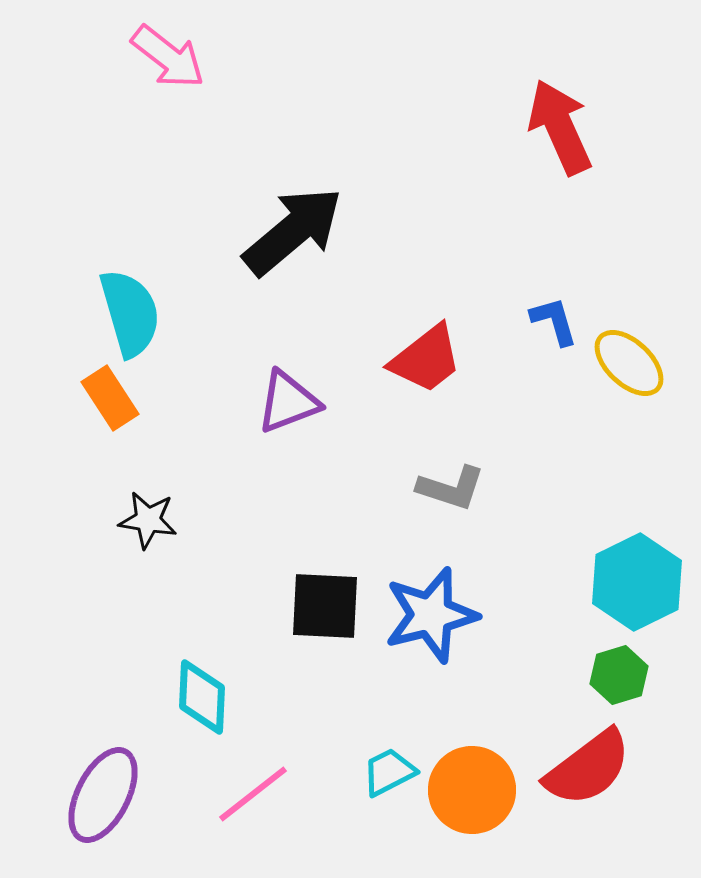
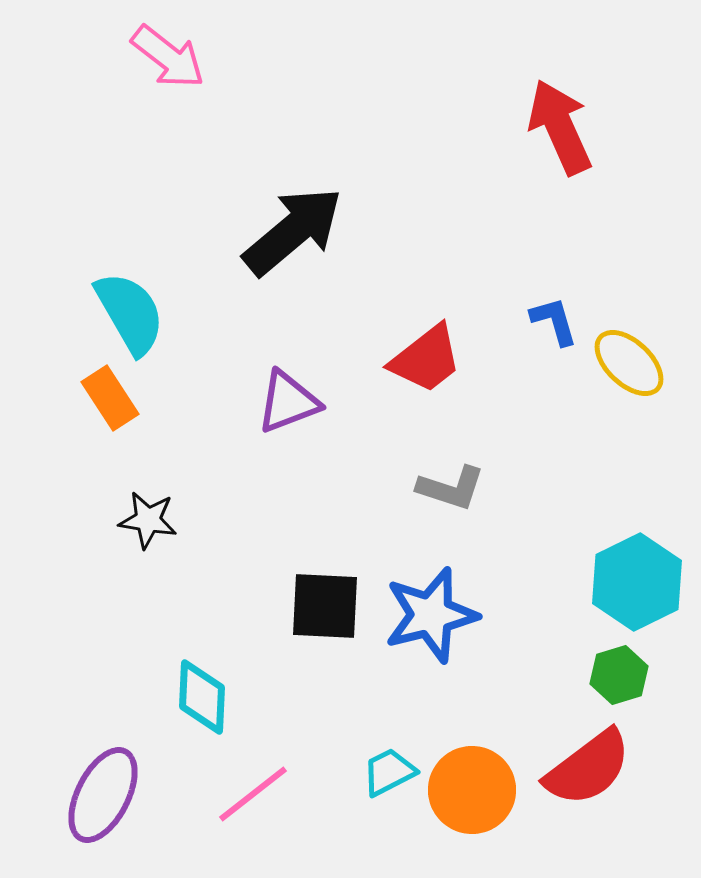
cyan semicircle: rotated 14 degrees counterclockwise
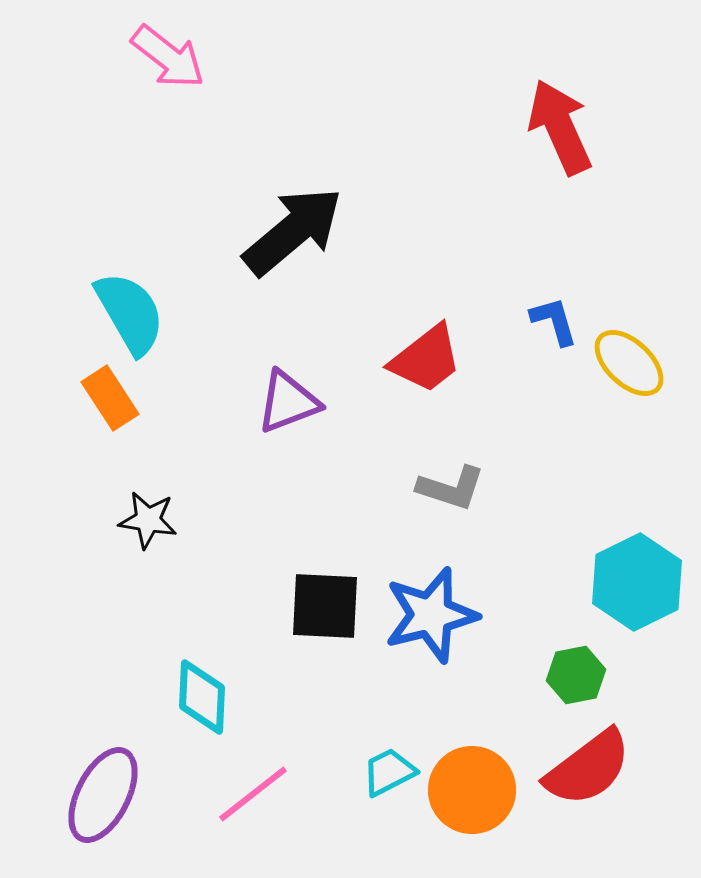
green hexagon: moved 43 px left; rotated 6 degrees clockwise
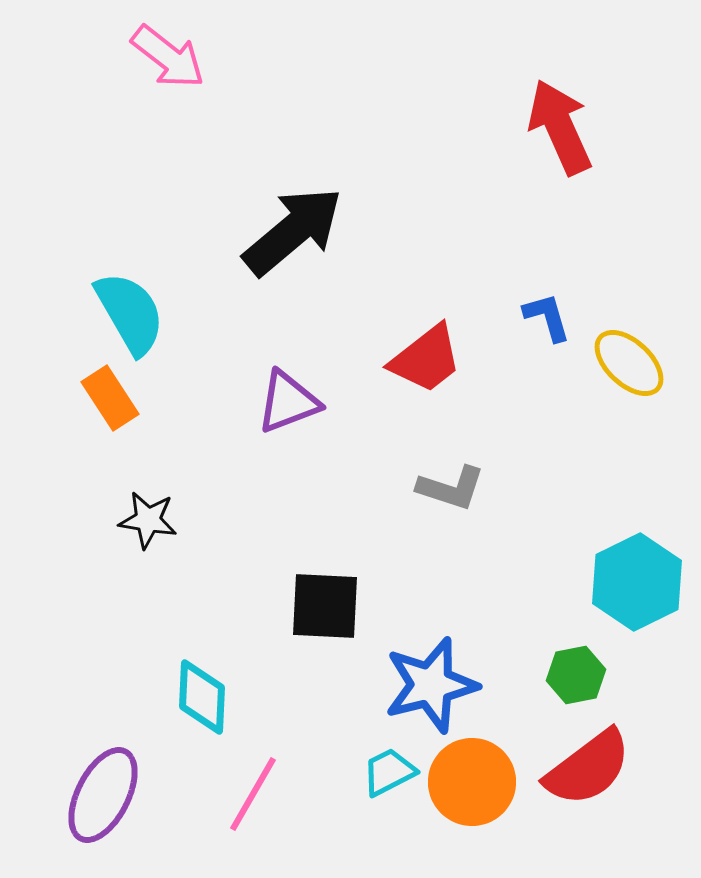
blue L-shape: moved 7 px left, 4 px up
blue star: moved 70 px down
orange circle: moved 8 px up
pink line: rotated 22 degrees counterclockwise
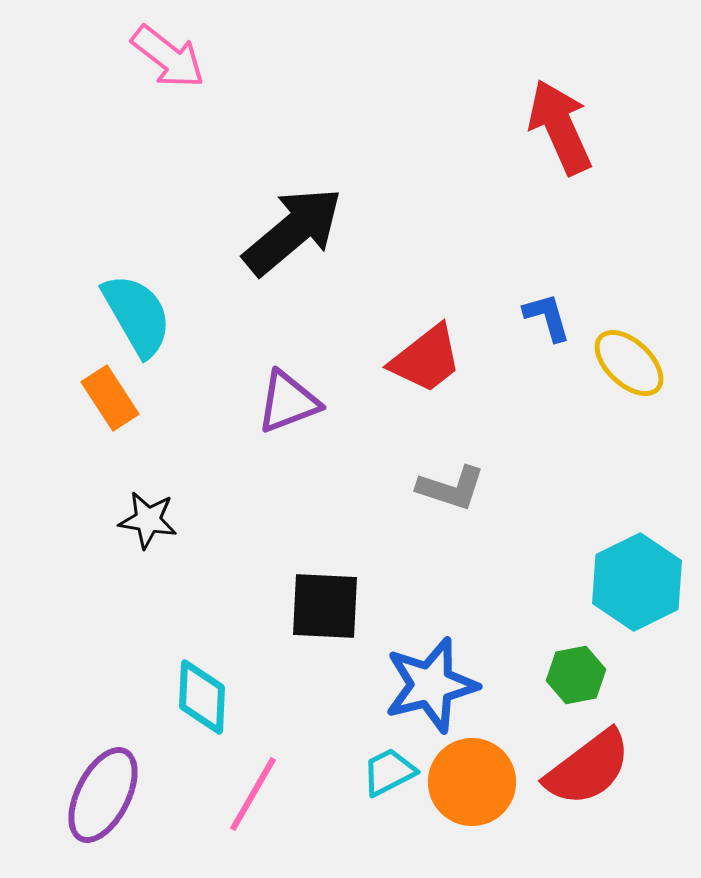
cyan semicircle: moved 7 px right, 2 px down
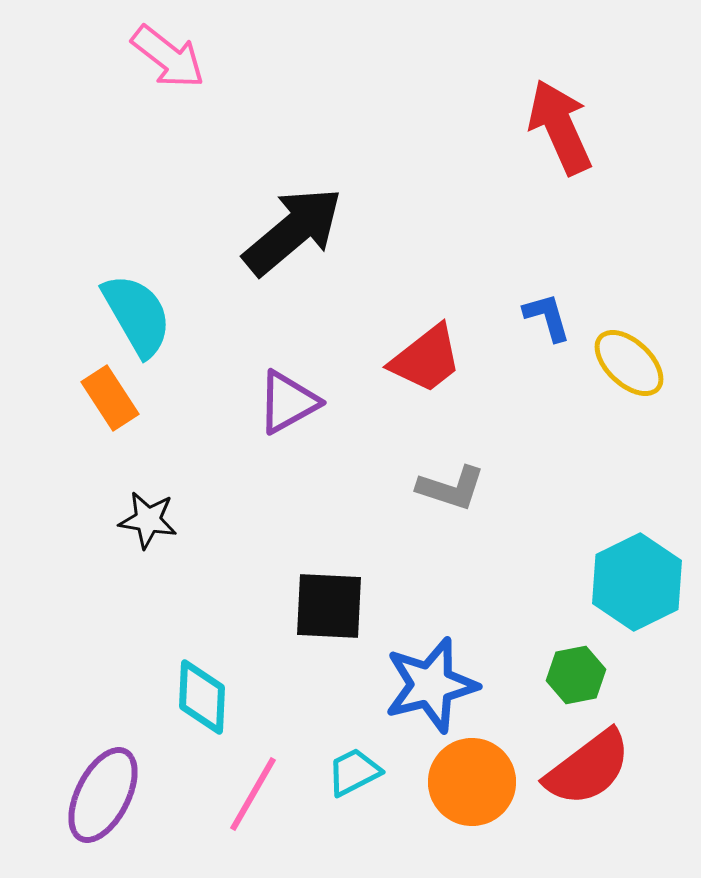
purple triangle: rotated 8 degrees counterclockwise
black square: moved 4 px right
cyan trapezoid: moved 35 px left
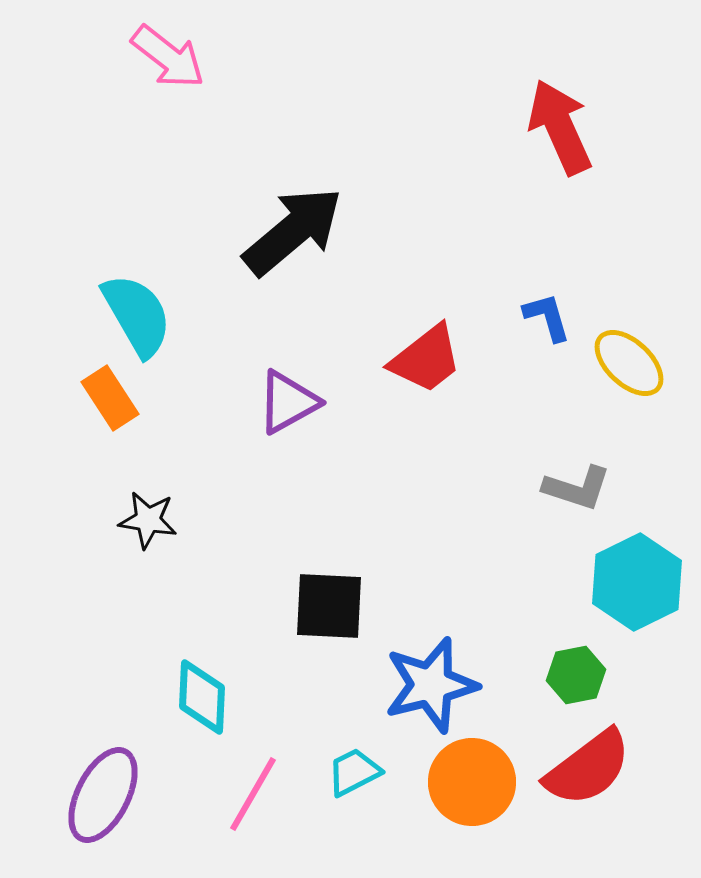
gray L-shape: moved 126 px right
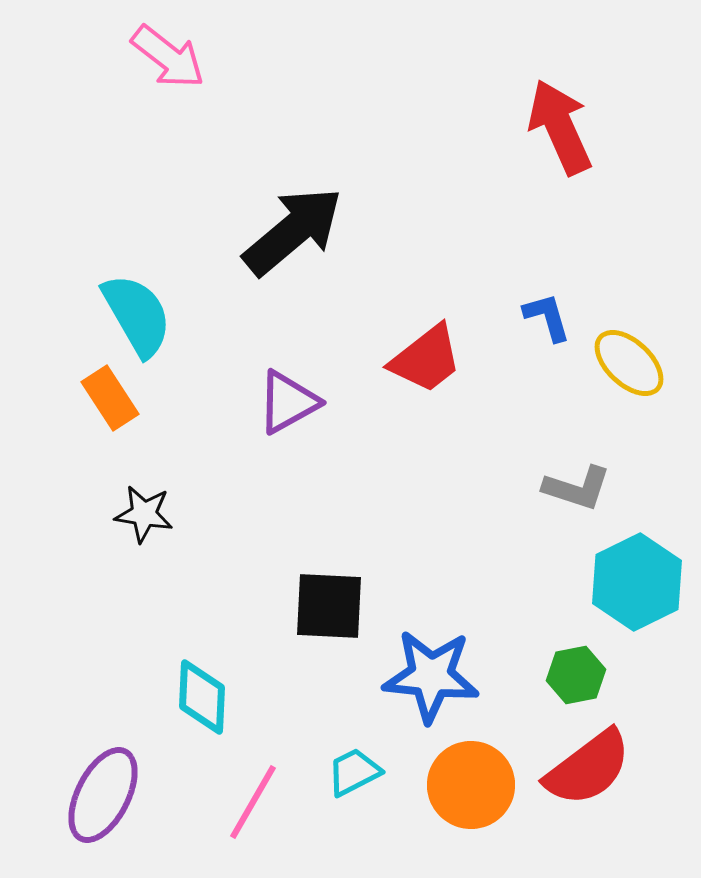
black star: moved 4 px left, 6 px up
blue star: moved 9 px up; rotated 20 degrees clockwise
orange circle: moved 1 px left, 3 px down
pink line: moved 8 px down
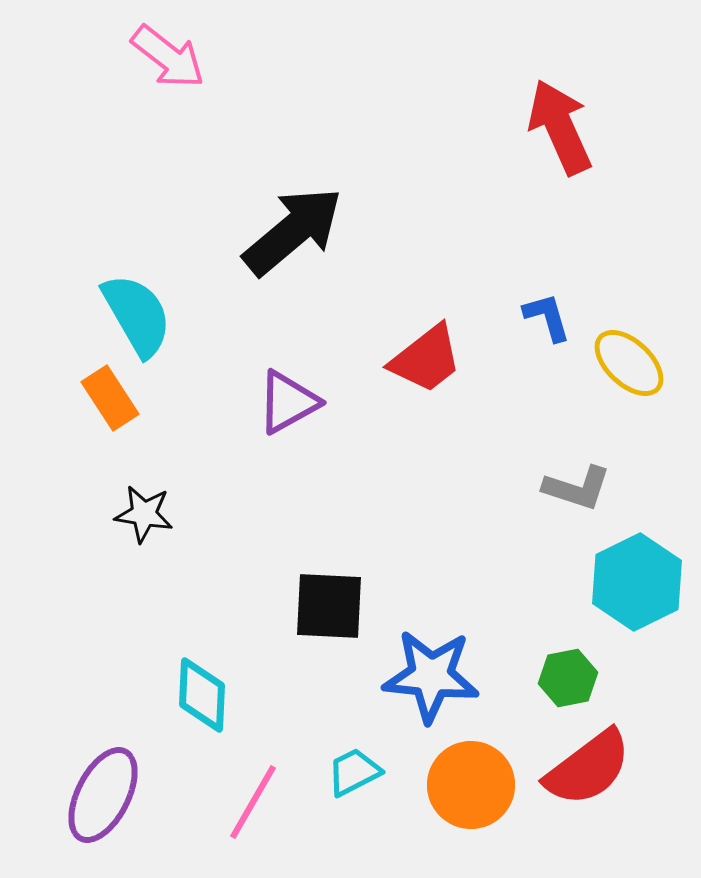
green hexagon: moved 8 px left, 3 px down
cyan diamond: moved 2 px up
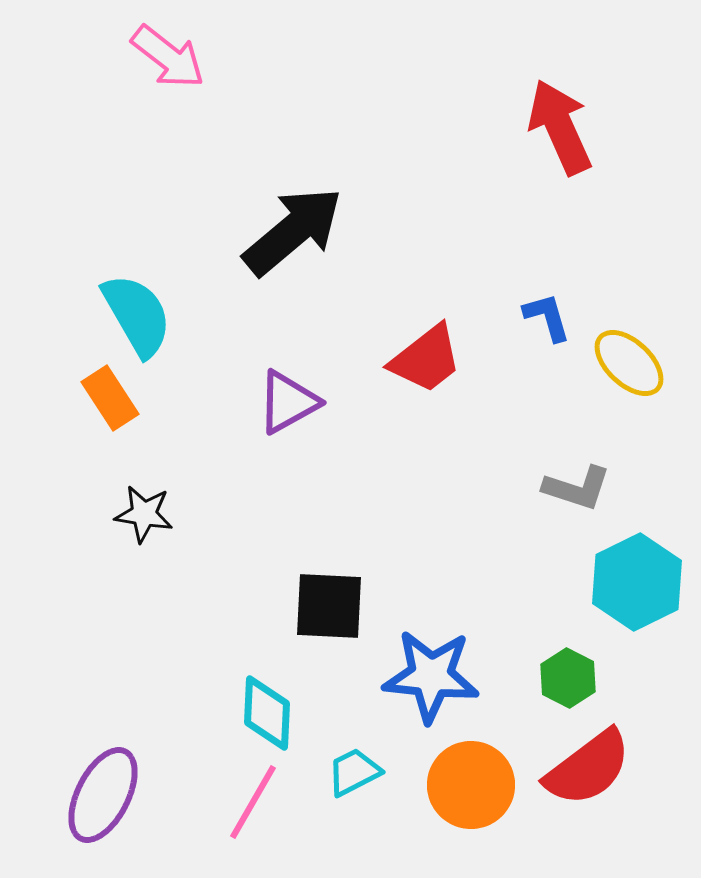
green hexagon: rotated 22 degrees counterclockwise
cyan diamond: moved 65 px right, 18 px down
